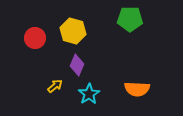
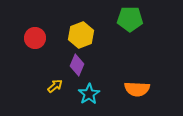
yellow hexagon: moved 8 px right, 4 px down; rotated 25 degrees clockwise
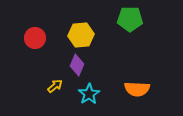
yellow hexagon: rotated 15 degrees clockwise
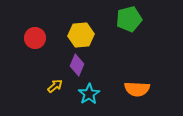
green pentagon: moved 1 px left; rotated 15 degrees counterclockwise
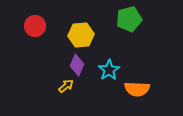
red circle: moved 12 px up
yellow arrow: moved 11 px right
cyan star: moved 20 px right, 24 px up
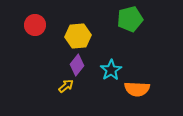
green pentagon: moved 1 px right
red circle: moved 1 px up
yellow hexagon: moved 3 px left, 1 px down
purple diamond: rotated 15 degrees clockwise
cyan star: moved 2 px right
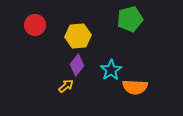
orange semicircle: moved 2 px left, 2 px up
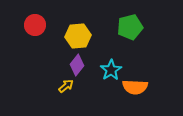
green pentagon: moved 8 px down
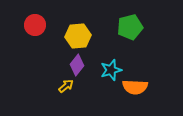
cyan star: rotated 15 degrees clockwise
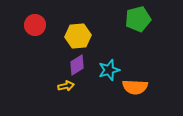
green pentagon: moved 8 px right, 8 px up
purple diamond: rotated 20 degrees clockwise
cyan star: moved 2 px left
yellow arrow: rotated 28 degrees clockwise
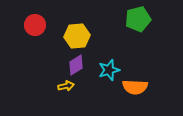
yellow hexagon: moved 1 px left
purple diamond: moved 1 px left
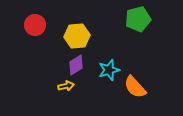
orange semicircle: rotated 45 degrees clockwise
